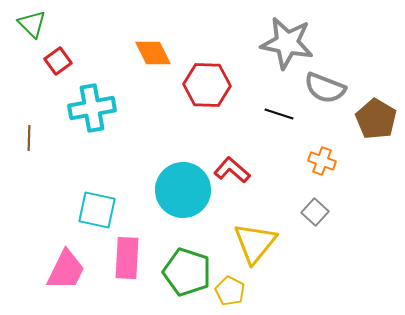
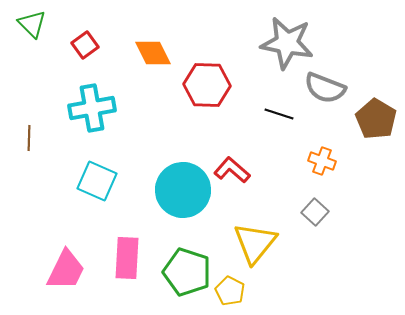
red square: moved 27 px right, 16 px up
cyan square: moved 29 px up; rotated 12 degrees clockwise
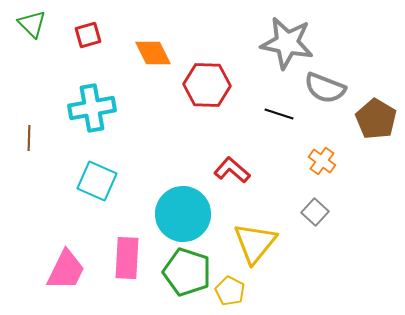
red square: moved 3 px right, 10 px up; rotated 20 degrees clockwise
orange cross: rotated 16 degrees clockwise
cyan circle: moved 24 px down
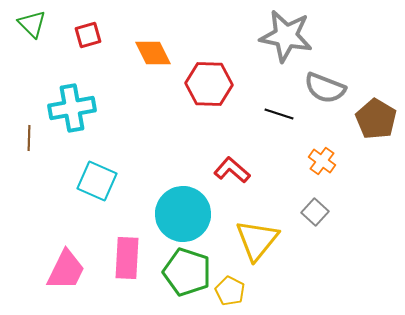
gray star: moved 1 px left, 7 px up
red hexagon: moved 2 px right, 1 px up
cyan cross: moved 20 px left
yellow triangle: moved 2 px right, 3 px up
